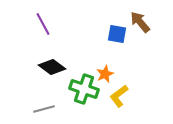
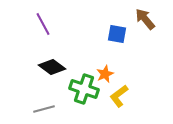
brown arrow: moved 5 px right, 3 px up
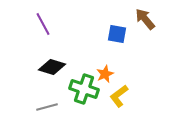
black diamond: rotated 20 degrees counterclockwise
gray line: moved 3 px right, 2 px up
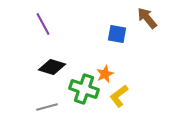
brown arrow: moved 2 px right, 1 px up
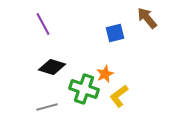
blue square: moved 2 px left, 1 px up; rotated 24 degrees counterclockwise
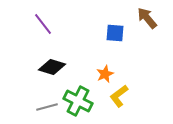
purple line: rotated 10 degrees counterclockwise
blue square: rotated 18 degrees clockwise
green cross: moved 6 px left, 12 px down; rotated 8 degrees clockwise
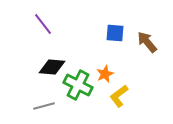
brown arrow: moved 24 px down
black diamond: rotated 12 degrees counterclockwise
green cross: moved 16 px up
gray line: moved 3 px left, 1 px up
